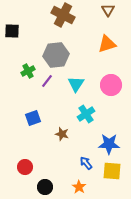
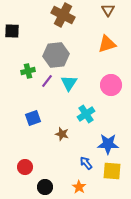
green cross: rotated 16 degrees clockwise
cyan triangle: moved 7 px left, 1 px up
blue star: moved 1 px left
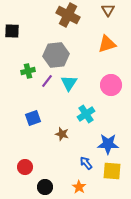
brown cross: moved 5 px right
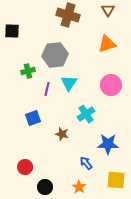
brown cross: rotated 10 degrees counterclockwise
gray hexagon: moved 1 px left
purple line: moved 8 px down; rotated 24 degrees counterclockwise
yellow square: moved 4 px right, 9 px down
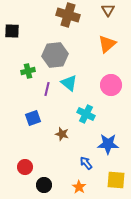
orange triangle: rotated 24 degrees counterclockwise
cyan triangle: rotated 24 degrees counterclockwise
cyan cross: rotated 30 degrees counterclockwise
black circle: moved 1 px left, 2 px up
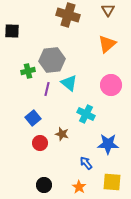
gray hexagon: moved 3 px left, 5 px down
blue square: rotated 21 degrees counterclockwise
red circle: moved 15 px right, 24 px up
yellow square: moved 4 px left, 2 px down
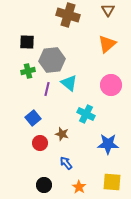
black square: moved 15 px right, 11 px down
blue arrow: moved 20 px left
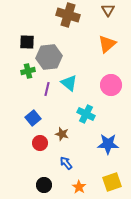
gray hexagon: moved 3 px left, 3 px up
yellow square: rotated 24 degrees counterclockwise
